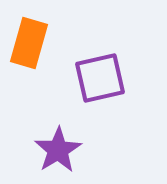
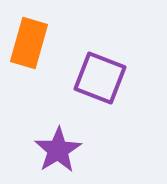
purple square: rotated 34 degrees clockwise
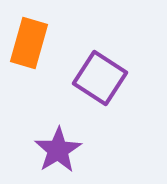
purple square: rotated 12 degrees clockwise
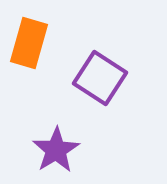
purple star: moved 2 px left
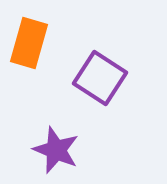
purple star: rotated 18 degrees counterclockwise
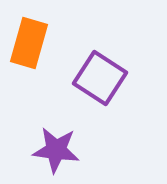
purple star: rotated 15 degrees counterclockwise
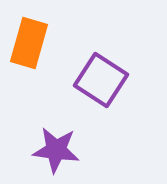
purple square: moved 1 px right, 2 px down
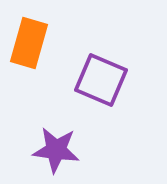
purple square: rotated 10 degrees counterclockwise
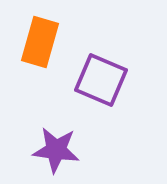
orange rectangle: moved 11 px right, 1 px up
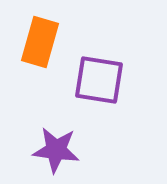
purple square: moved 2 px left; rotated 14 degrees counterclockwise
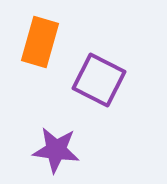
purple square: rotated 18 degrees clockwise
